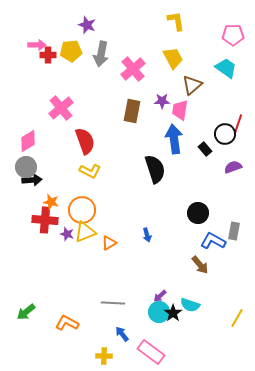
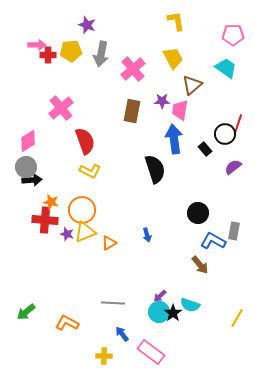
purple semicircle at (233, 167): rotated 18 degrees counterclockwise
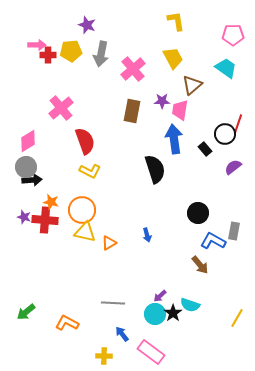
yellow triangle at (85, 232): rotated 35 degrees clockwise
purple star at (67, 234): moved 43 px left, 17 px up
cyan circle at (159, 312): moved 4 px left, 2 px down
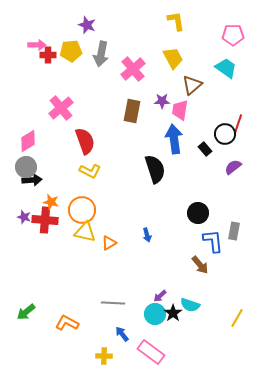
blue L-shape at (213, 241): rotated 55 degrees clockwise
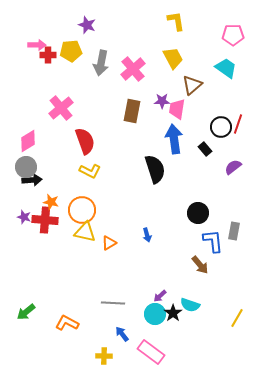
gray arrow at (101, 54): moved 9 px down
pink trapezoid at (180, 110): moved 3 px left, 1 px up
black circle at (225, 134): moved 4 px left, 7 px up
